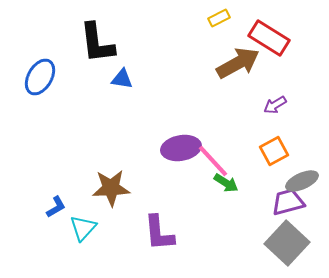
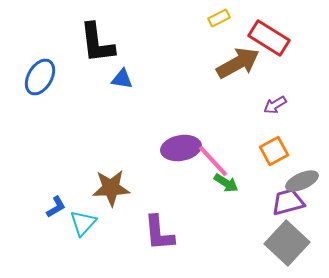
cyan triangle: moved 5 px up
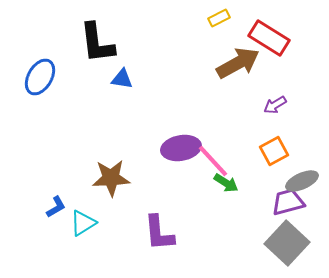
brown star: moved 10 px up
cyan triangle: rotated 16 degrees clockwise
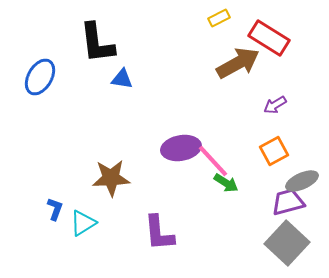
blue L-shape: moved 1 px left, 2 px down; rotated 40 degrees counterclockwise
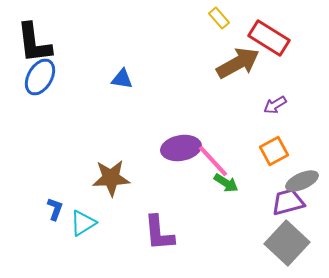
yellow rectangle: rotated 75 degrees clockwise
black L-shape: moved 63 px left
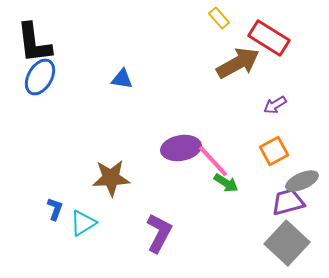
purple L-shape: rotated 147 degrees counterclockwise
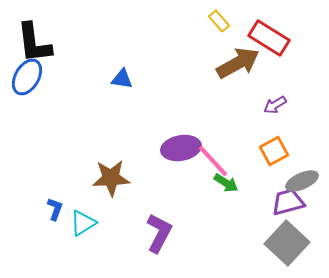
yellow rectangle: moved 3 px down
blue ellipse: moved 13 px left
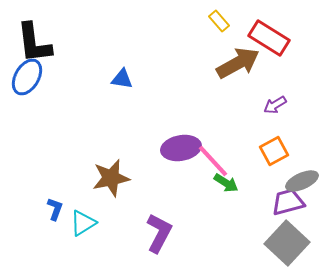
brown star: rotated 9 degrees counterclockwise
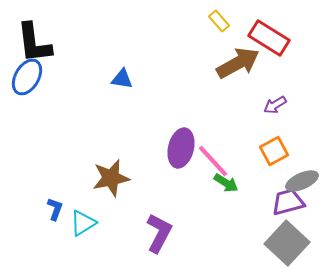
purple ellipse: rotated 66 degrees counterclockwise
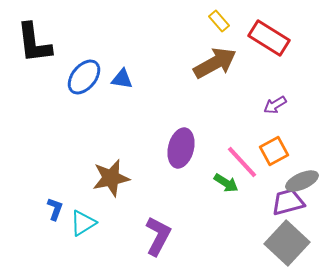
brown arrow: moved 23 px left
blue ellipse: moved 57 px right; rotated 9 degrees clockwise
pink line: moved 29 px right, 1 px down
purple L-shape: moved 1 px left, 3 px down
